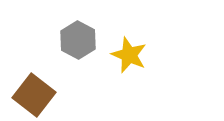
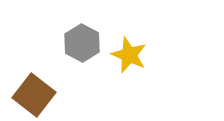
gray hexagon: moved 4 px right, 3 px down
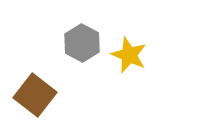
brown square: moved 1 px right
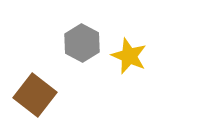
yellow star: moved 1 px down
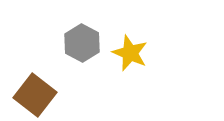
yellow star: moved 1 px right, 3 px up
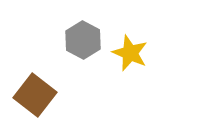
gray hexagon: moved 1 px right, 3 px up
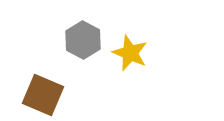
brown square: moved 8 px right; rotated 15 degrees counterclockwise
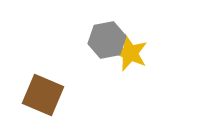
gray hexagon: moved 24 px right; rotated 21 degrees clockwise
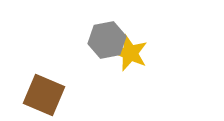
brown square: moved 1 px right
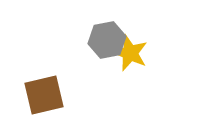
brown square: rotated 36 degrees counterclockwise
